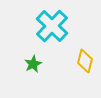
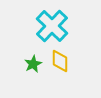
yellow diamond: moved 25 px left; rotated 15 degrees counterclockwise
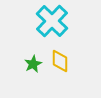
cyan cross: moved 5 px up
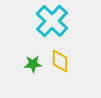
green star: rotated 24 degrees clockwise
